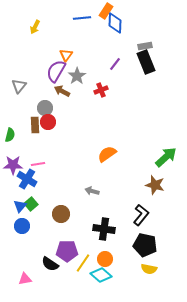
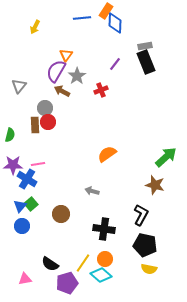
black L-shape: rotated 10 degrees counterclockwise
purple pentagon: moved 32 px down; rotated 15 degrees counterclockwise
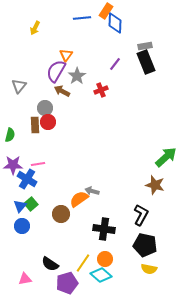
yellow arrow: moved 1 px down
orange semicircle: moved 28 px left, 45 px down
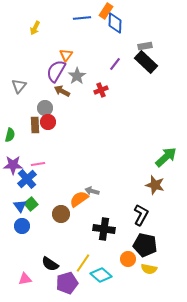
black rectangle: rotated 25 degrees counterclockwise
blue cross: rotated 18 degrees clockwise
blue triangle: rotated 16 degrees counterclockwise
orange circle: moved 23 px right
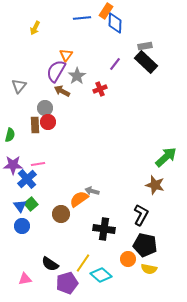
red cross: moved 1 px left, 1 px up
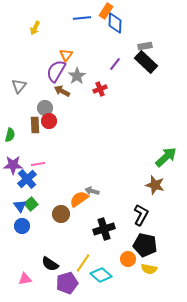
red circle: moved 1 px right, 1 px up
black cross: rotated 25 degrees counterclockwise
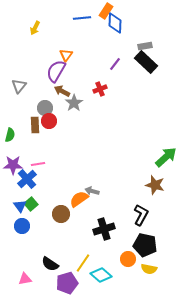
gray star: moved 3 px left, 27 px down
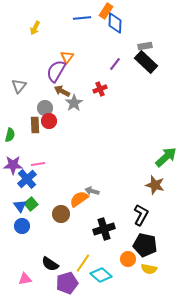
orange triangle: moved 1 px right, 2 px down
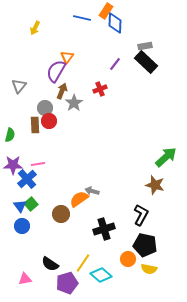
blue line: rotated 18 degrees clockwise
brown arrow: rotated 84 degrees clockwise
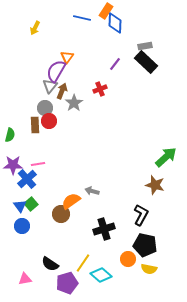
gray triangle: moved 31 px right
orange semicircle: moved 8 px left, 2 px down
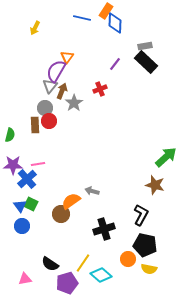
green square: rotated 24 degrees counterclockwise
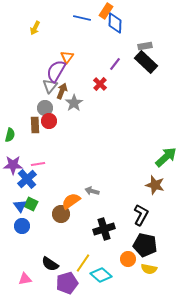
red cross: moved 5 px up; rotated 24 degrees counterclockwise
